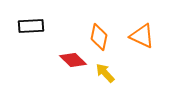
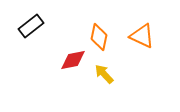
black rectangle: rotated 35 degrees counterclockwise
red diamond: rotated 56 degrees counterclockwise
yellow arrow: moved 1 px left, 1 px down
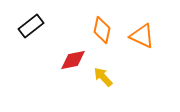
orange diamond: moved 3 px right, 7 px up
yellow arrow: moved 1 px left, 3 px down
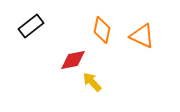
yellow arrow: moved 11 px left, 5 px down
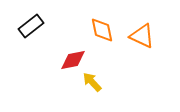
orange diamond: rotated 24 degrees counterclockwise
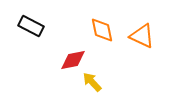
black rectangle: rotated 65 degrees clockwise
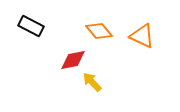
orange diamond: moved 3 px left, 1 px down; rotated 28 degrees counterclockwise
